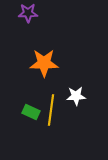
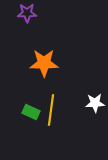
purple star: moved 1 px left
white star: moved 19 px right, 7 px down
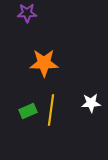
white star: moved 4 px left
green rectangle: moved 3 px left, 1 px up; rotated 48 degrees counterclockwise
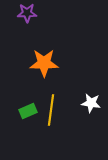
white star: rotated 12 degrees clockwise
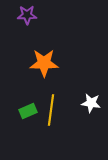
purple star: moved 2 px down
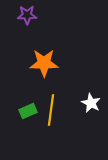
white star: rotated 18 degrees clockwise
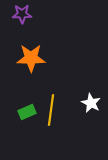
purple star: moved 5 px left, 1 px up
orange star: moved 13 px left, 5 px up
green rectangle: moved 1 px left, 1 px down
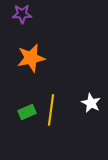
orange star: rotated 12 degrees counterclockwise
